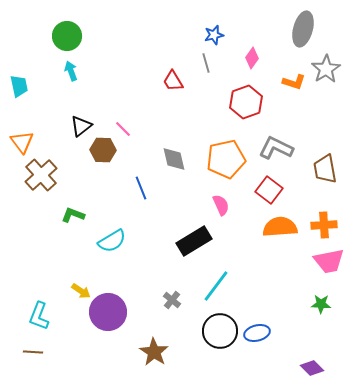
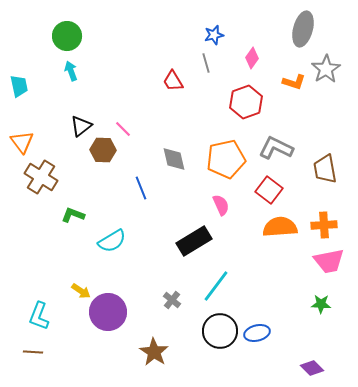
brown cross: moved 2 px down; rotated 16 degrees counterclockwise
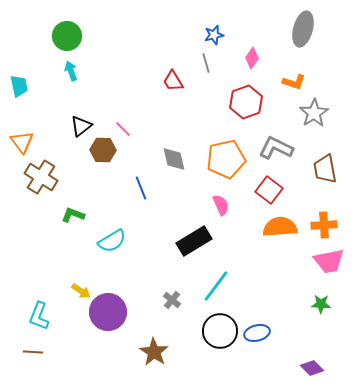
gray star: moved 12 px left, 44 px down
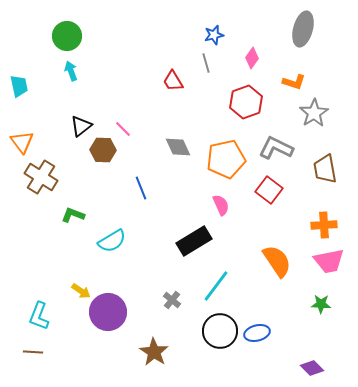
gray diamond: moved 4 px right, 12 px up; rotated 12 degrees counterclockwise
orange semicircle: moved 3 px left, 34 px down; rotated 60 degrees clockwise
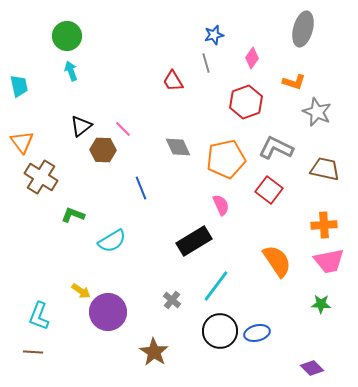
gray star: moved 3 px right, 1 px up; rotated 16 degrees counterclockwise
brown trapezoid: rotated 112 degrees clockwise
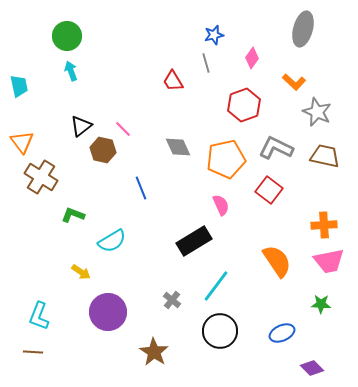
orange L-shape: rotated 25 degrees clockwise
red hexagon: moved 2 px left, 3 px down
brown hexagon: rotated 10 degrees clockwise
brown trapezoid: moved 13 px up
yellow arrow: moved 19 px up
blue ellipse: moved 25 px right; rotated 10 degrees counterclockwise
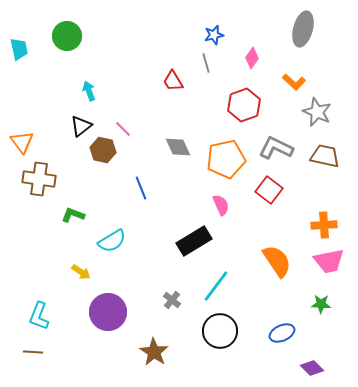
cyan arrow: moved 18 px right, 20 px down
cyan trapezoid: moved 37 px up
brown cross: moved 2 px left, 2 px down; rotated 24 degrees counterclockwise
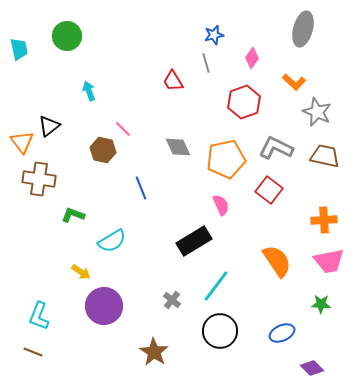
red hexagon: moved 3 px up
black triangle: moved 32 px left
orange cross: moved 5 px up
purple circle: moved 4 px left, 6 px up
brown line: rotated 18 degrees clockwise
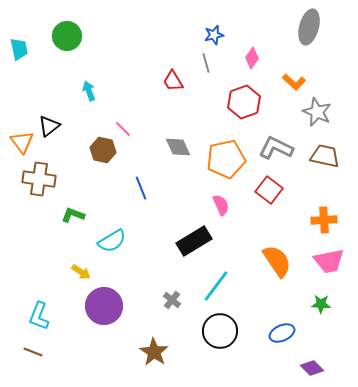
gray ellipse: moved 6 px right, 2 px up
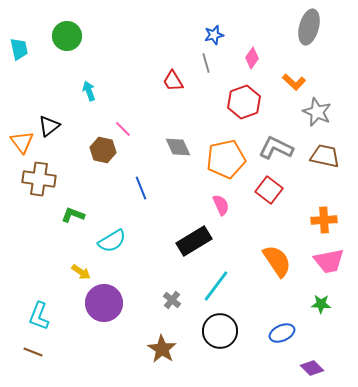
purple circle: moved 3 px up
brown star: moved 8 px right, 3 px up
